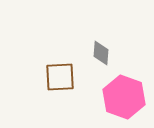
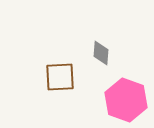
pink hexagon: moved 2 px right, 3 px down
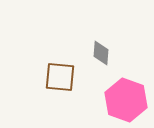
brown square: rotated 8 degrees clockwise
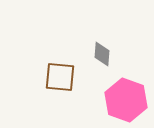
gray diamond: moved 1 px right, 1 px down
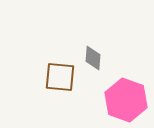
gray diamond: moved 9 px left, 4 px down
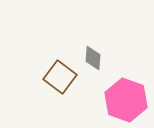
brown square: rotated 32 degrees clockwise
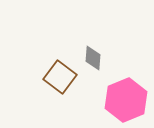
pink hexagon: rotated 18 degrees clockwise
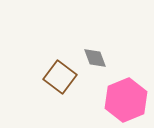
gray diamond: moved 2 px right; rotated 25 degrees counterclockwise
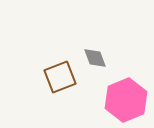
brown square: rotated 32 degrees clockwise
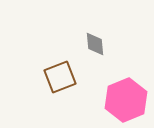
gray diamond: moved 14 px up; rotated 15 degrees clockwise
